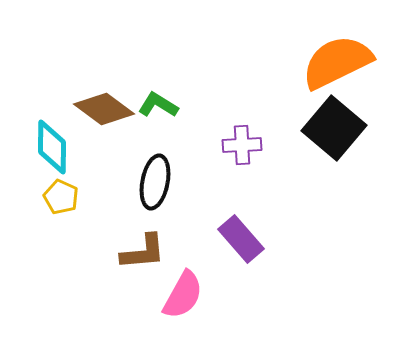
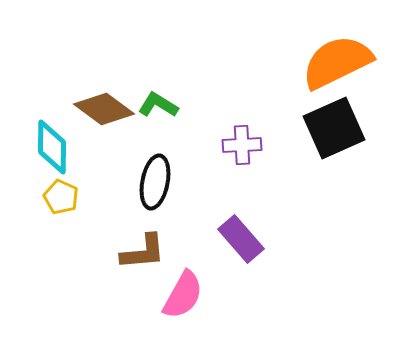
black square: rotated 26 degrees clockwise
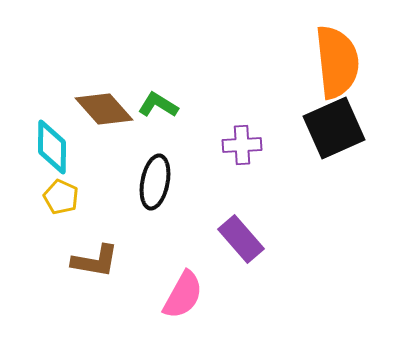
orange semicircle: rotated 110 degrees clockwise
brown diamond: rotated 12 degrees clockwise
brown L-shape: moved 48 px left, 9 px down; rotated 15 degrees clockwise
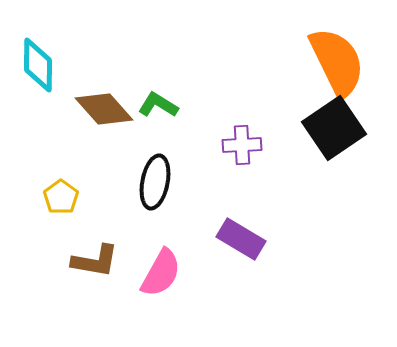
orange semicircle: rotated 20 degrees counterclockwise
black square: rotated 10 degrees counterclockwise
cyan diamond: moved 14 px left, 82 px up
yellow pentagon: rotated 12 degrees clockwise
purple rectangle: rotated 18 degrees counterclockwise
pink semicircle: moved 22 px left, 22 px up
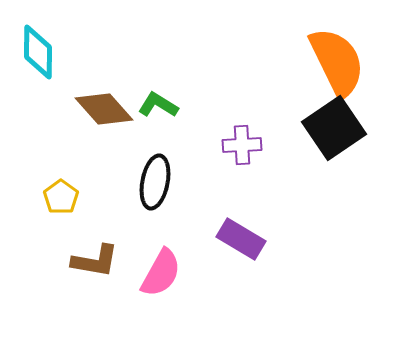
cyan diamond: moved 13 px up
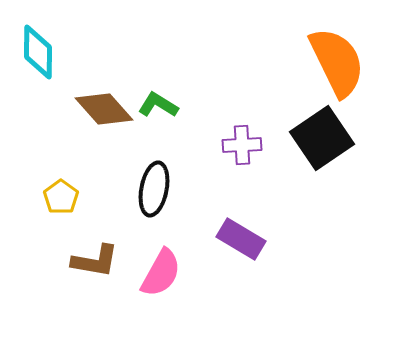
black square: moved 12 px left, 10 px down
black ellipse: moved 1 px left, 7 px down
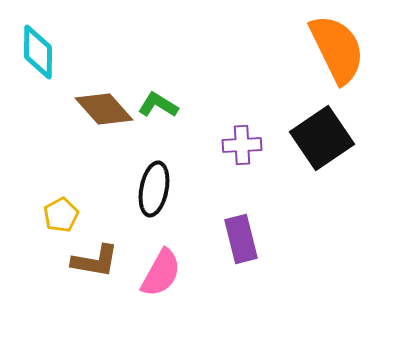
orange semicircle: moved 13 px up
yellow pentagon: moved 18 px down; rotated 8 degrees clockwise
purple rectangle: rotated 45 degrees clockwise
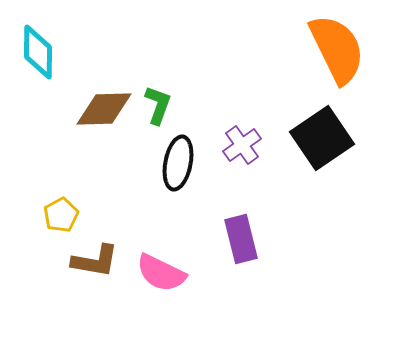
green L-shape: rotated 78 degrees clockwise
brown diamond: rotated 50 degrees counterclockwise
purple cross: rotated 33 degrees counterclockwise
black ellipse: moved 24 px right, 26 px up
pink semicircle: rotated 87 degrees clockwise
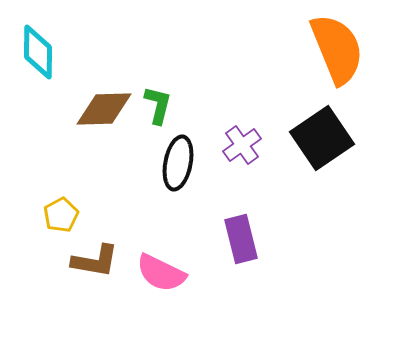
orange semicircle: rotated 4 degrees clockwise
green L-shape: rotated 6 degrees counterclockwise
